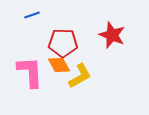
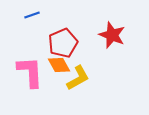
red pentagon: rotated 24 degrees counterclockwise
yellow L-shape: moved 2 px left, 2 px down
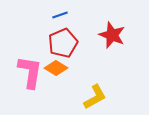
blue line: moved 28 px right
orange diamond: moved 3 px left, 3 px down; rotated 30 degrees counterclockwise
pink L-shape: rotated 12 degrees clockwise
yellow L-shape: moved 17 px right, 19 px down
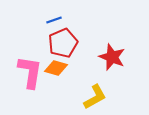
blue line: moved 6 px left, 5 px down
red star: moved 22 px down
orange diamond: rotated 15 degrees counterclockwise
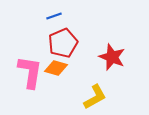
blue line: moved 4 px up
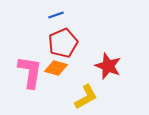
blue line: moved 2 px right, 1 px up
red star: moved 4 px left, 9 px down
yellow L-shape: moved 9 px left
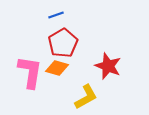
red pentagon: rotated 8 degrees counterclockwise
orange diamond: moved 1 px right
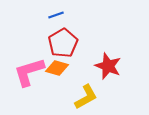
pink L-shape: moved 1 px left; rotated 116 degrees counterclockwise
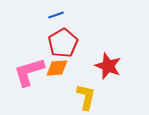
orange diamond: rotated 20 degrees counterclockwise
yellow L-shape: rotated 48 degrees counterclockwise
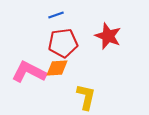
red pentagon: rotated 24 degrees clockwise
red star: moved 30 px up
pink L-shape: rotated 44 degrees clockwise
